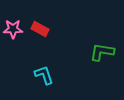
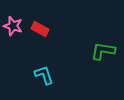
pink star: moved 3 px up; rotated 18 degrees clockwise
green L-shape: moved 1 px right, 1 px up
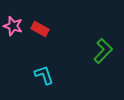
green L-shape: rotated 125 degrees clockwise
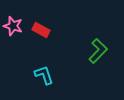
red rectangle: moved 1 px right, 1 px down
green L-shape: moved 5 px left
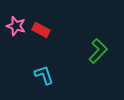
pink star: moved 3 px right
